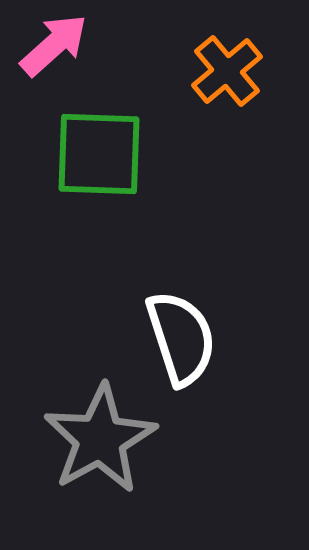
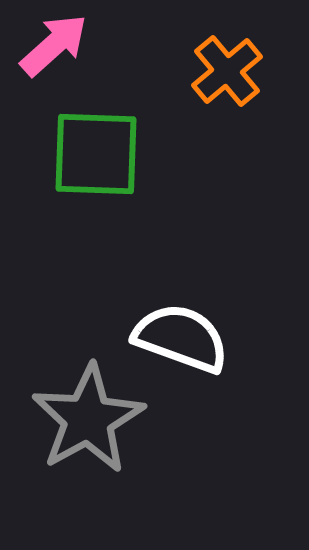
green square: moved 3 px left
white semicircle: rotated 52 degrees counterclockwise
gray star: moved 12 px left, 20 px up
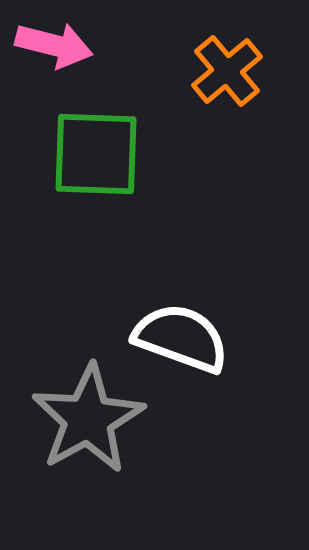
pink arrow: rotated 56 degrees clockwise
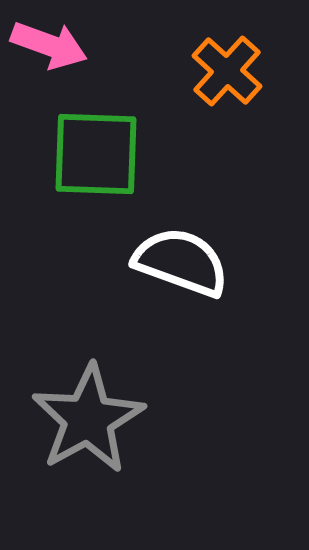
pink arrow: moved 5 px left; rotated 6 degrees clockwise
orange cross: rotated 8 degrees counterclockwise
white semicircle: moved 76 px up
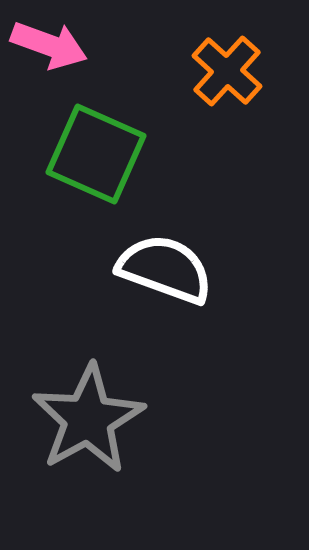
green square: rotated 22 degrees clockwise
white semicircle: moved 16 px left, 7 px down
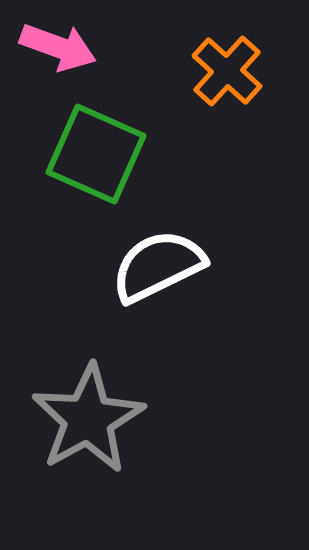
pink arrow: moved 9 px right, 2 px down
white semicircle: moved 7 px left, 3 px up; rotated 46 degrees counterclockwise
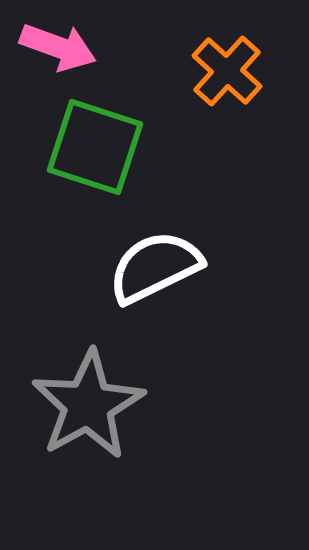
green square: moved 1 px left, 7 px up; rotated 6 degrees counterclockwise
white semicircle: moved 3 px left, 1 px down
gray star: moved 14 px up
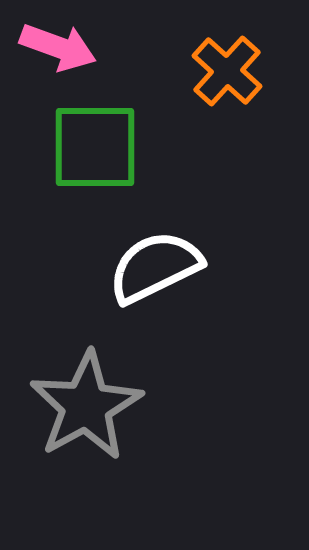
green square: rotated 18 degrees counterclockwise
gray star: moved 2 px left, 1 px down
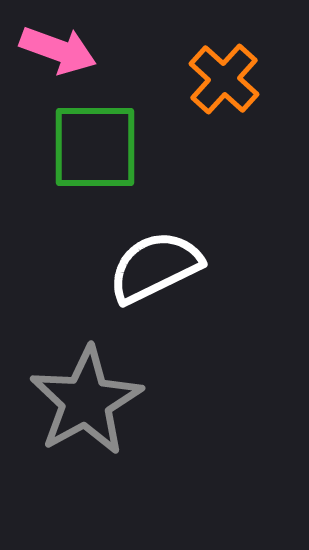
pink arrow: moved 3 px down
orange cross: moved 3 px left, 8 px down
gray star: moved 5 px up
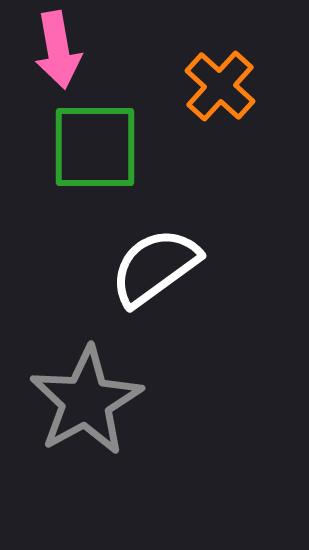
pink arrow: rotated 60 degrees clockwise
orange cross: moved 4 px left, 7 px down
white semicircle: rotated 10 degrees counterclockwise
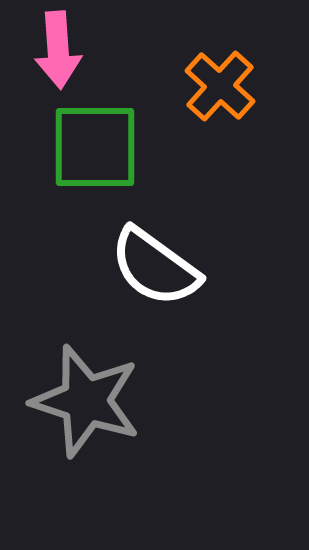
pink arrow: rotated 6 degrees clockwise
white semicircle: rotated 108 degrees counterclockwise
gray star: rotated 25 degrees counterclockwise
